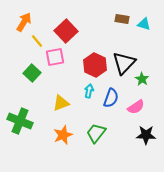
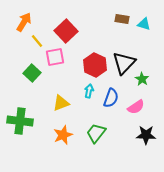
green cross: rotated 15 degrees counterclockwise
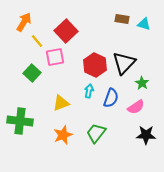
green star: moved 4 px down
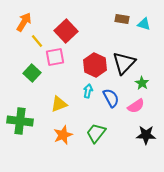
cyan arrow: moved 1 px left
blue semicircle: rotated 48 degrees counterclockwise
yellow triangle: moved 2 px left, 1 px down
pink semicircle: moved 1 px up
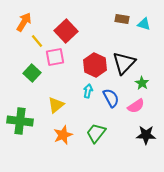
yellow triangle: moved 3 px left, 1 px down; rotated 18 degrees counterclockwise
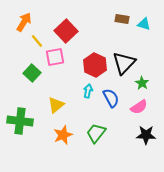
pink semicircle: moved 3 px right, 1 px down
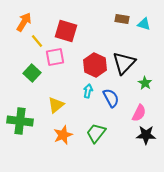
red square: rotated 30 degrees counterclockwise
green star: moved 3 px right
pink semicircle: moved 6 px down; rotated 30 degrees counterclockwise
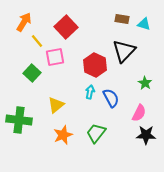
red square: moved 4 px up; rotated 30 degrees clockwise
black triangle: moved 12 px up
cyan arrow: moved 2 px right, 1 px down
green cross: moved 1 px left, 1 px up
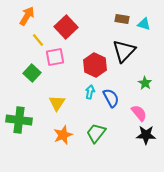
orange arrow: moved 3 px right, 6 px up
yellow line: moved 1 px right, 1 px up
yellow triangle: moved 1 px right, 2 px up; rotated 18 degrees counterclockwise
pink semicircle: rotated 66 degrees counterclockwise
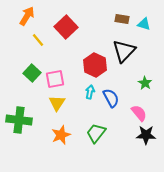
pink square: moved 22 px down
orange star: moved 2 px left
